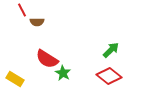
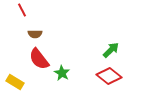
brown semicircle: moved 2 px left, 12 px down
red semicircle: moved 8 px left; rotated 20 degrees clockwise
green star: moved 1 px left
yellow rectangle: moved 3 px down
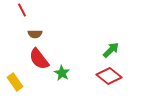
yellow rectangle: rotated 24 degrees clockwise
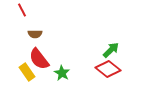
red diamond: moved 1 px left, 7 px up
yellow rectangle: moved 12 px right, 10 px up
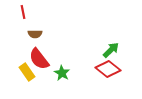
red line: moved 1 px right, 2 px down; rotated 16 degrees clockwise
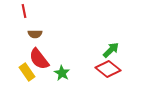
red line: moved 1 px right, 1 px up
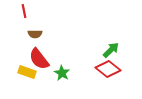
yellow rectangle: rotated 36 degrees counterclockwise
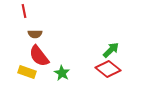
red semicircle: moved 3 px up
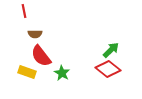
red semicircle: moved 2 px right
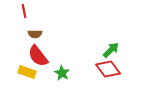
red semicircle: moved 3 px left
red diamond: rotated 15 degrees clockwise
